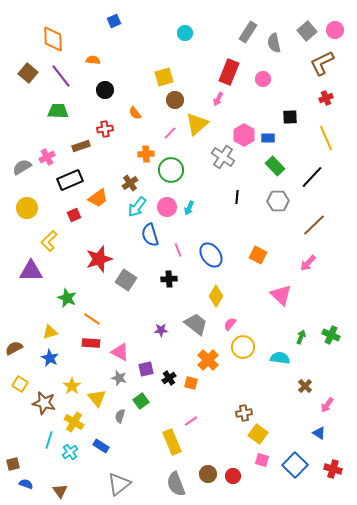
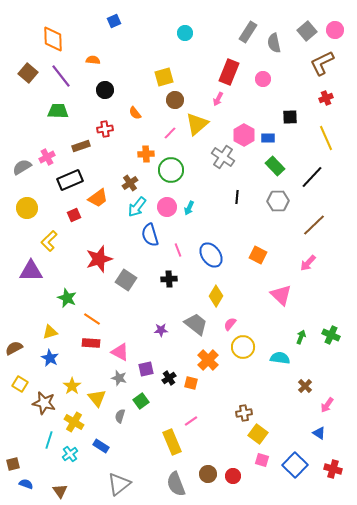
cyan cross at (70, 452): moved 2 px down
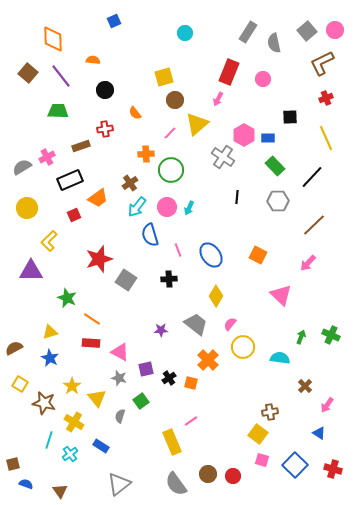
brown cross at (244, 413): moved 26 px right, 1 px up
gray semicircle at (176, 484): rotated 15 degrees counterclockwise
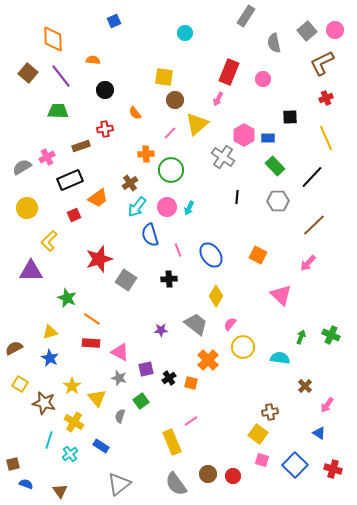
gray rectangle at (248, 32): moved 2 px left, 16 px up
yellow square at (164, 77): rotated 24 degrees clockwise
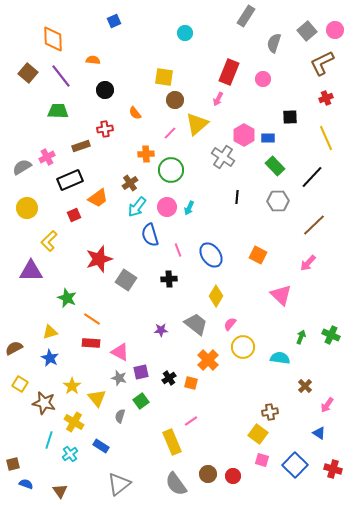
gray semicircle at (274, 43): rotated 30 degrees clockwise
purple square at (146, 369): moved 5 px left, 3 px down
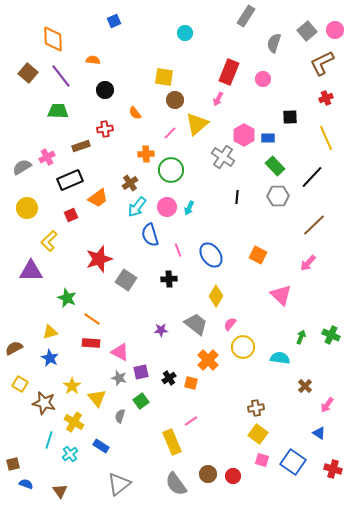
gray hexagon at (278, 201): moved 5 px up
red square at (74, 215): moved 3 px left
brown cross at (270, 412): moved 14 px left, 4 px up
blue square at (295, 465): moved 2 px left, 3 px up; rotated 10 degrees counterclockwise
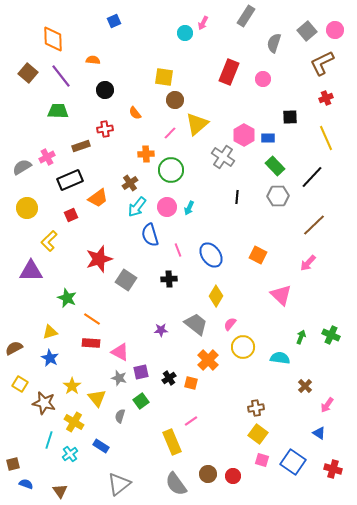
pink arrow at (218, 99): moved 15 px left, 76 px up
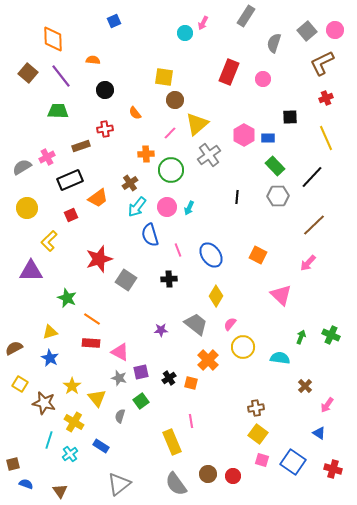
gray cross at (223, 157): moved 14 px left, 2 px up; rotated 20 degrees clockwise
pink line at (191, 421): rotated 64 degrees counterclockwise
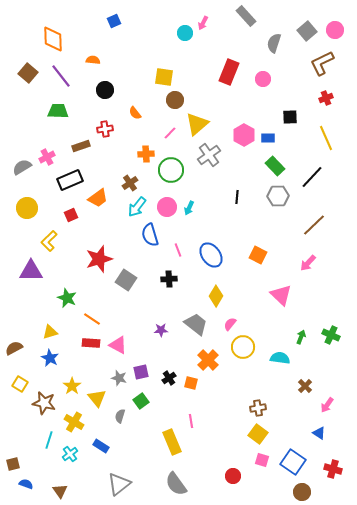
gray rectangle at (246, 16): rotated 75 degrees counterclockwise
pink triangle at (120, 352): moved 2 px left, 7 px up
brown cross at (256, 408): moved 2 px right
brown circle at (208, 474): moved 94 px right, 18 px down
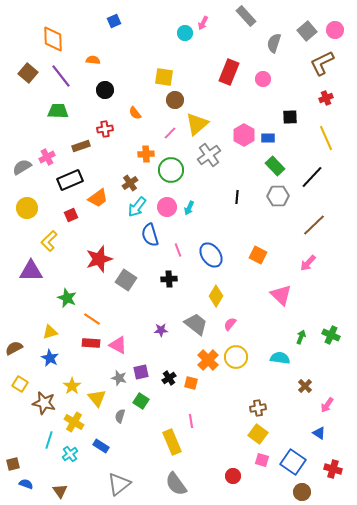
yellow circle at (243, 347): moved 7 px left, 10 px down
green square at (141, 401): rotated 21 degrees counterclockwise
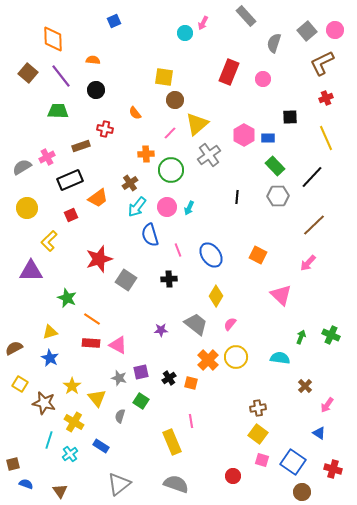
black circle at (105, 90): moved 9 px left
red cross at (105, 129): rotated 21 degrees clockwise
gray semicircle at (176, 484): rotated 145 degrees clockwise
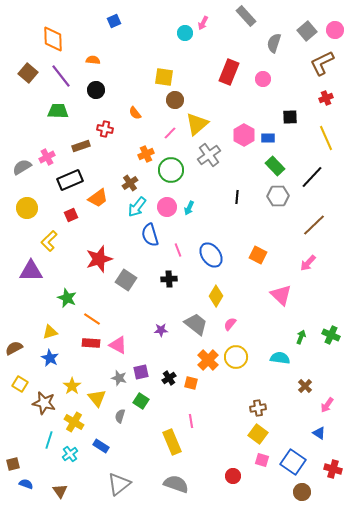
orange cross at (146, 154): rotated 21 degrees counterclockwise
